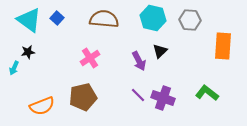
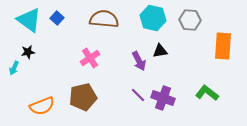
black triangle: rotated 35 degrees clockwise
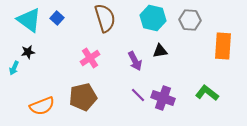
brown semicircle: moved 1 px right, 1 px up; rotated 68 degrees clockwise
purple arrow: moved 4 px left
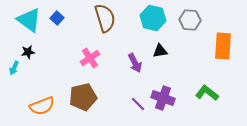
purple arrow: moved 2 px down
purple line: moved 9 px down
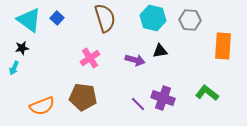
black star: moved 6 px left, 4 px up
purple arrow: moved 3 px up; rotated 48 degrees counterclockwise
brown pentagon: rotated 20 degrees clockwise
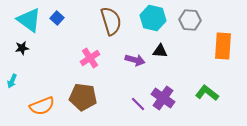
brown semicircle: moved 6 px right, 3 px down
black triangle: rotated 14 degrees clockwise
cyan arrow: moved 2 px left, 13 px down
purple cross: rotated 15 degrees clockwise
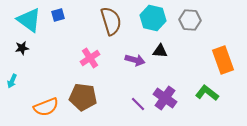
blue square: moved 1 px right, 3 px up; rotated 32 degrees clockwise
orange rectangle: moved 14 px down; rotated 24 degrees counterclockwise
purple cross: moved 2 px right
orange semicircle: moved 4 px right, 1 px down
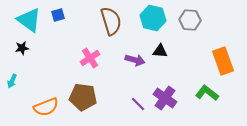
orange rectangle: moved 1 px down
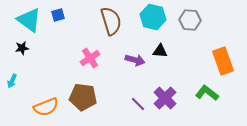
cyan hexagon: moved 1 px up
purple cross: rotated 10 degrees clockwise
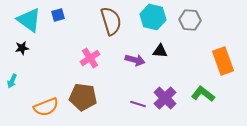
green L-shape: moved 4 px left, 1 px down
purple line: rotated 28 degrees counterclockwise
